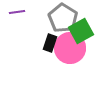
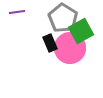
black rectangle: rotated 42 degrees counterclockwise
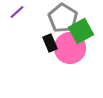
purple line: rotated 35 degrees counterclockwise
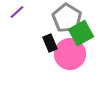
gray pentagon: moved 4 px right
green square: moved 2 px down
pink circle: moved 6 px down
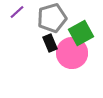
gray pentagon: moved 15 px left; rotated 24 degrees clockwise
pink circle: moved 2 px right, 1 px up
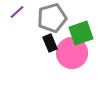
green square: rotated 10 degrees clockwise
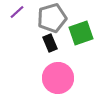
pink circle: moved 14 px left, 25 px down
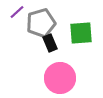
gray pentagon: moved 11 px left, 5 px down
green square: rotated 15 degrees clockwise
pink circle: moved 2 px right
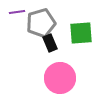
purple line: rotated 35 degrees clockwise
